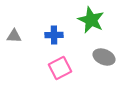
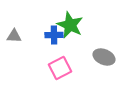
green star: moved 21 px left, 5 px down
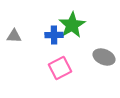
green star: moved 2 px right; rotated 16 degrees clockwise
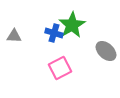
blue cross: moved 2 px up; rotated 18 degrees clockwise
gray ellipse: moved 2 px right, 6 px up; rotated 20 degrees clockwise
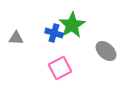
gray triangle: moved 2 px right, 2 px down
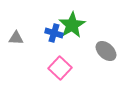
pink square: rotated 20 degrees counterclockwise
